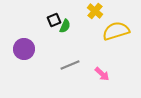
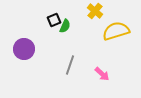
gray line: rotated 48 degrees counterclockwise
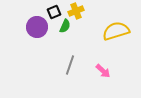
yellow cross: moved 19 px left; rotated 28 degrees clockwise
black square: moved 8 px up
purple circle: moved 13 px right, 22 px up
pink arrow: moved 1 px right, 3 px up
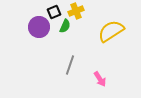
purple circle: moved 2 px right
yellow semicircle: moved 5 px left; rotated 16 degrees counterclockwise
pink arrow: moved 3 px left, 8 px down; rotated 14 degrees clockwise
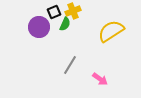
yellow cross: moved 3 px left
green semicircle: moved 2 px up
gray line: rotated 12 degrees clockwise
pink arrow: rotated 21 degrees counterclockwise
